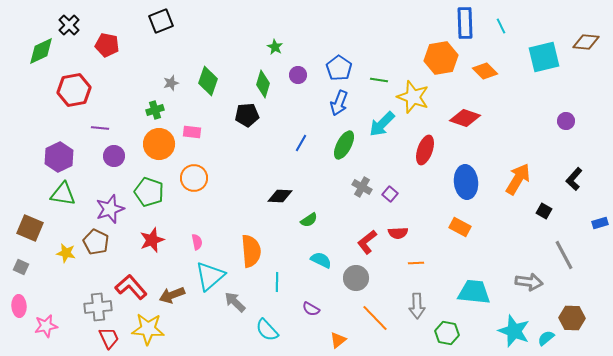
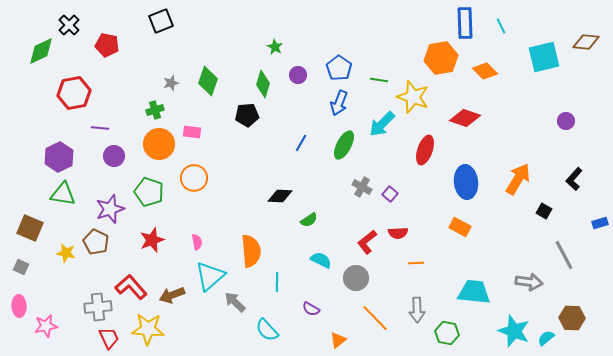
red hexagon at (74, 90): moved 3 px down
gray arrow at (417, 306): moved 4 px down
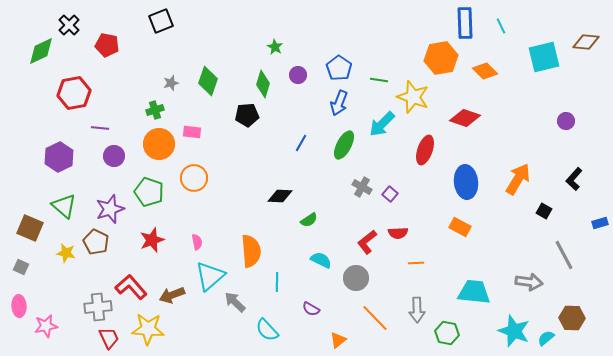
green triangle at (63, 194): moved 1 px right, 12 px down; rotated 32 degrees clockwise
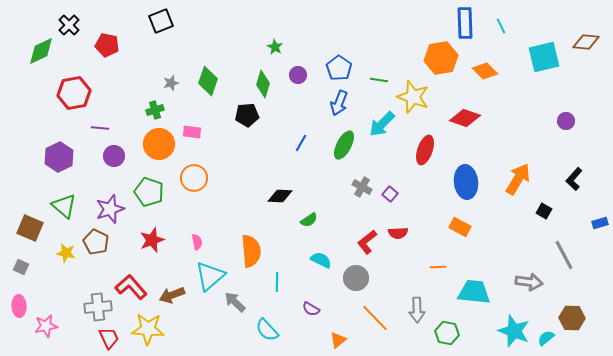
orange line at (416, 263): moved 22 px right, 4 px down
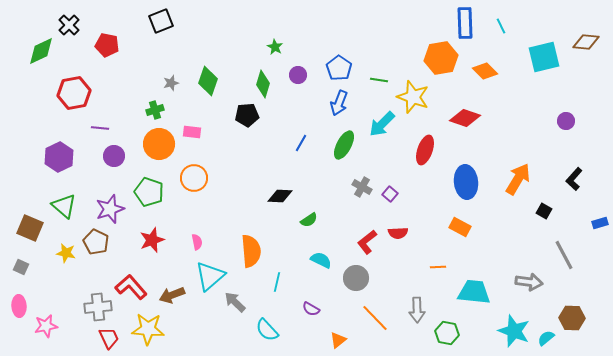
cyan line at (277, 282): rotated 12 degrees clockwise
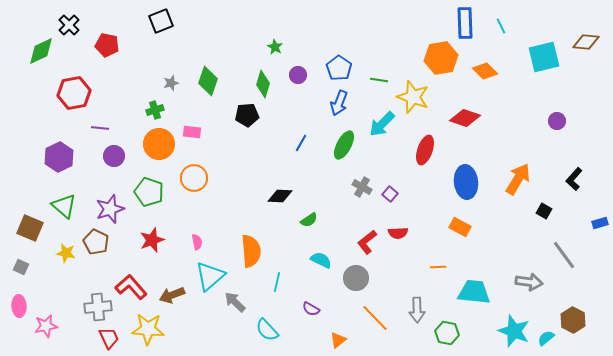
purple circle at (566, 121): moved 9 px left
gray line at (564, 255): rotated 8 degrees counterclockwise
brown hexagon at (572, 318): moved 1 px right, 2 px down; rotated 25 degrees clockwise
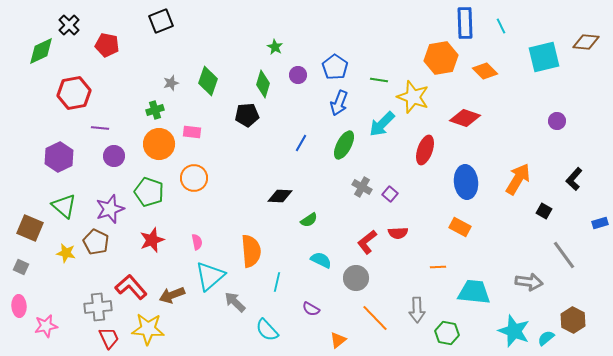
blue pentagon at (339, 68): moved 4 px left, 1 px up
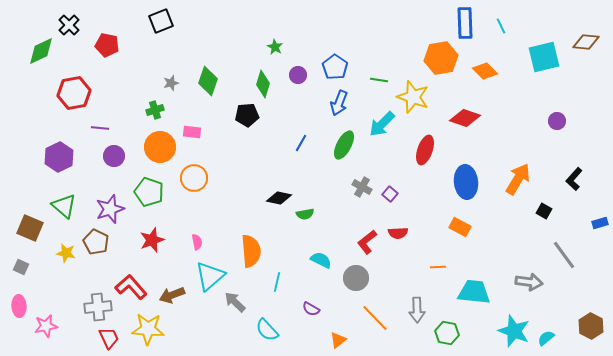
orange circle at (159, 144): moved 1 px right, 3 px down
black diamond at (280, 196): moved 1 px left, 2 px down; rotated 10 degrees clockwise
green semicircle at (309, 220): moved 4 px left, 6 px up; rotated 24 degrees clockwise
brown hexagon at (573, 320): moved 18 px right, 6 px down
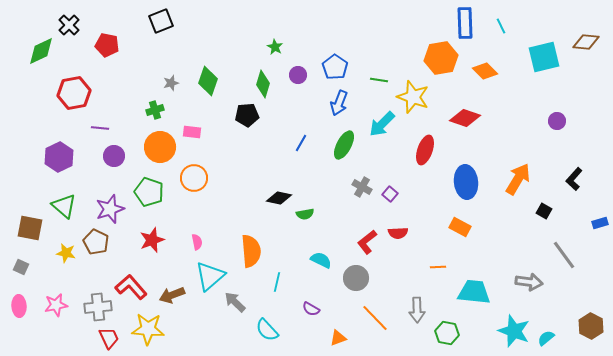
brown square at (30, 228): rotated 12 degrees counterclockwise
pink star at (46, 326): moved 10 px right, 21 px up
orange triangle at (338, 340): moved 2 px up; rotated 18 degrees clockwise
